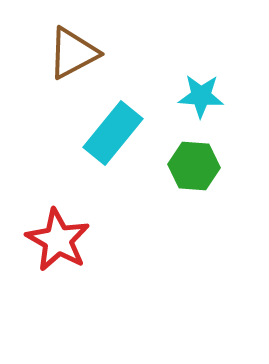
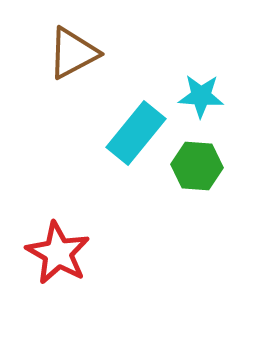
cyan rectangle: moved 23 px right
green hexagon: moved 3 px right
red star: moved 13 px down
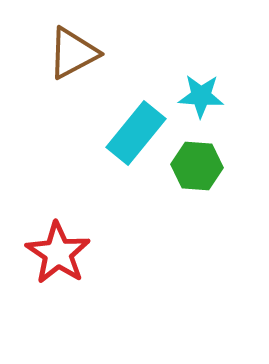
red star: rotated 4 degrees clockwise
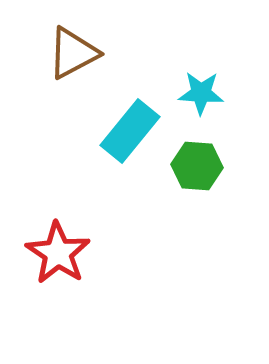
cyan star: moved 3 px up
cyan rectangle: moved 6 px left, 2 px up
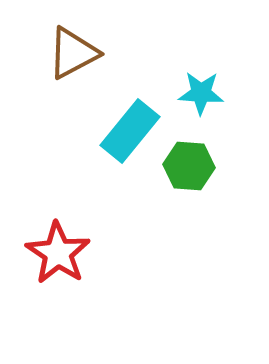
green hexagon: moved 8 px left
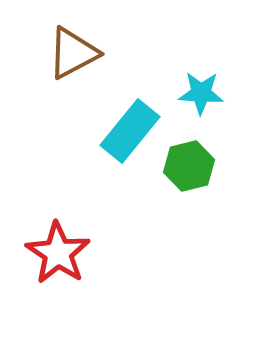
green hexagon: rotated 18 degrees counterclockwise
